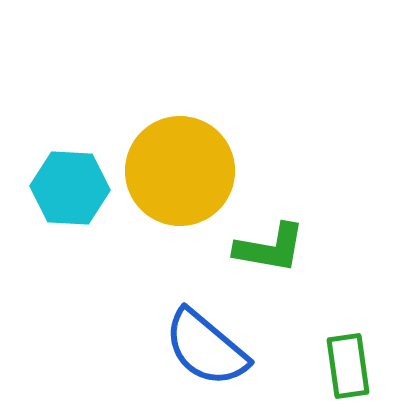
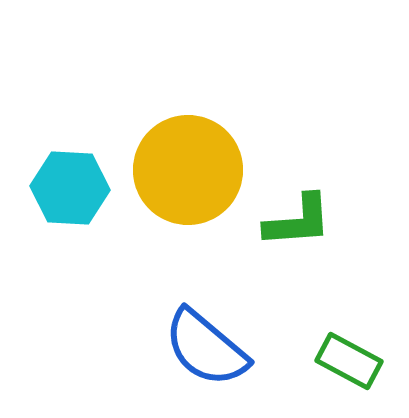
yellow circle: moved 8 px right, 1 px up
green L-shape: moved 28 px right, 27 px up; rotated 14 degrees counterclockwise
green rectangle: moved 1 px right, 5 px up; rotated 54 degrees counterclockwise
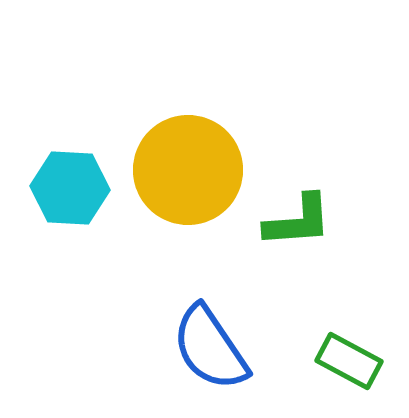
blue semicircle: moved 4 px right; rotated 16 degrees clockwise
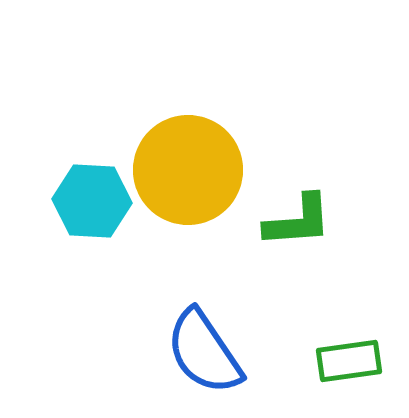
cyan hexagon: moved 22 px right, 13 px down
blue semicircle: moved 6 px left, 4 px down
green rectangle: rotated 36 degrees counterclockwise
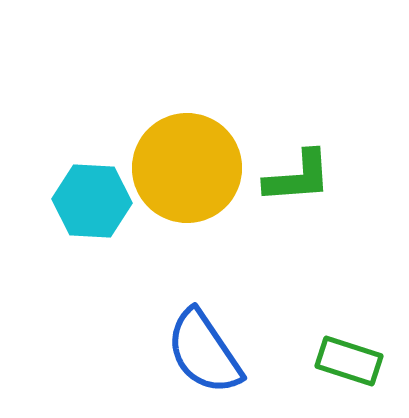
yellow circle: moved 1 px left, 2 px up
green L-shape: moved 44 px up
green rectangle: rotated 26 degrees clockwise
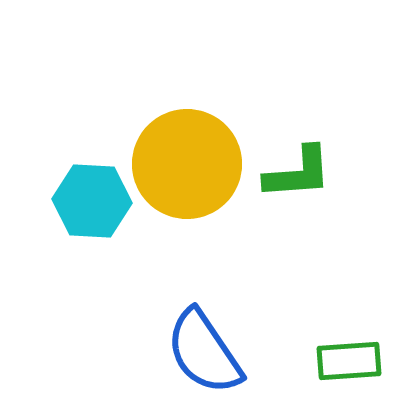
yellow circle: moved 4 px up
green L-shape: moved 4 px up
green rectangle: rotated 22 degrees counterclockwise
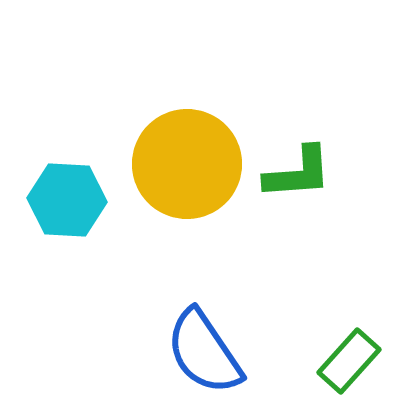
cyan hexagon: moved 25 px left, 1 px up
green rectangle: rotated 44 degrees counterclockwise
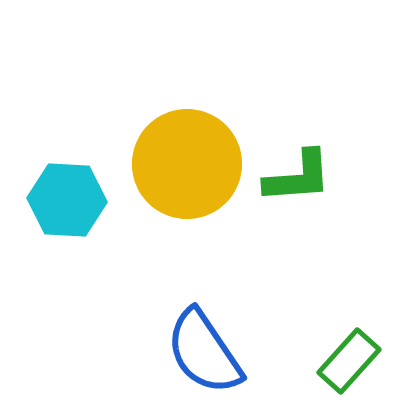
green L-shape: moved 4 px down
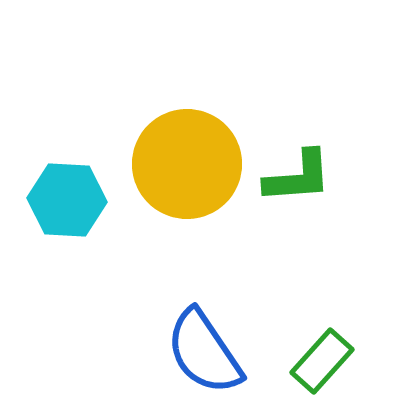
green rectangle: moved 27 px left
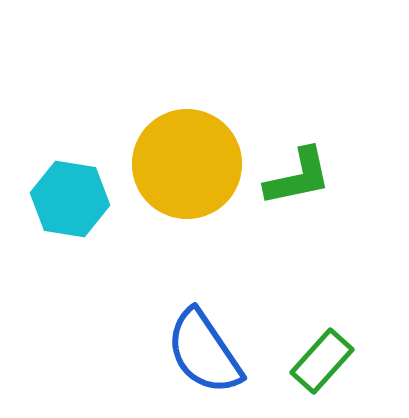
green L-shape: rotated 8 degrees counterclockwise
cyan hexagon: moved 3 px right, 1 px up; rotated 6 degrees clockwise
